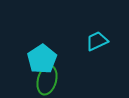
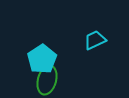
cyan trapezoid: moved 2 px left, 1 px up
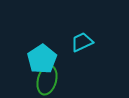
cyan trapezoid: moved 13 px left, 2 px down
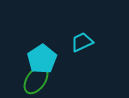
green ellipse: moved 11 px left; rotated 20 degrees clockwise
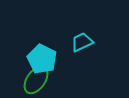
cyan pentagon: rotated 12 degrees counterclockwise
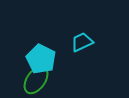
cyan pentagon: moved 1 px left
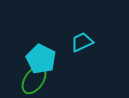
green ellipse: moved 2 px left
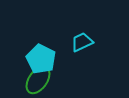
green ellipse: moved 4 px right
